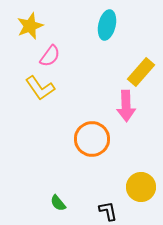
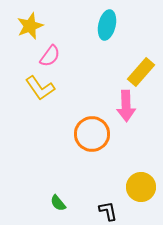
orange circle: moved 5 px up
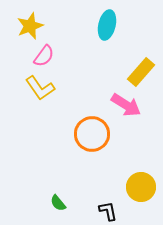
pink semicircle: moved 6 px left
pink arrow: moved 1 px up; rotated 56 degrees counterclockwise
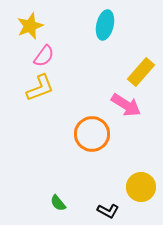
cyan ellipse: moved 2 px left
yellow L-shape: rotated 76 degrees counterclockwise
black L-shape: rotated 130 degrees clockwise
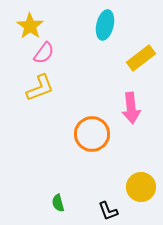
yellow star: rotated 16 degrees counterclockwise
pink semicircle: moved 3 px up
yellow rectangle: moved 14 px up; rotated 12 degrees clockwise
pink arrow: moved 5 px right, 3 px down; rotated 52 degrees clockwise
green semicircle: rotated 24 degrees clockwise
black L-shape: rotated 40 degrees clockwise
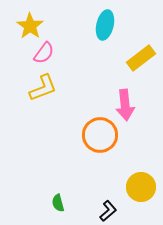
yellow L-shape: moved 3 px right
pink arrow: moved 6 px left, 3 px up
orange circle: moved 8 px right, 1 px down
black L-shape: rotated 110 degrees counterclockwise
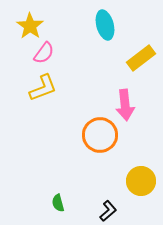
cyan ellipse: rotated 28 degrees counterclockwise
yellow circle: moved 6 px up
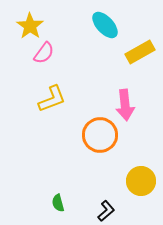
cyan ellipse: rotated 28 degrees counterclockwise
yellow rectangle: moved 1 px left, 6 px up; rotated 8 degrees clockwise
yellow L-shape: moved 9 px right, 11 px down
black L-shape: moved 2 px left
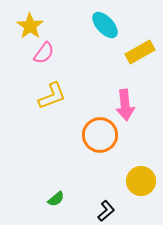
yellow L-shape: moved 3 px up
green semicircle: moved 2 px left, 4 px up; rotated 114 degrees counterclockwise
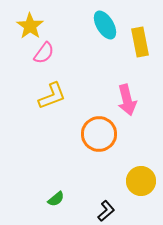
cyan ellipse: rotated 12 degrees clockwise
yellow rectangle: moved 10 px up; rotated 72 degrees counterclockwise
pink arrow: moved 2 px right, 5 px up; rotated 8 degrees counterclockwise
orange circle: moved 1 px left, 1 px up
